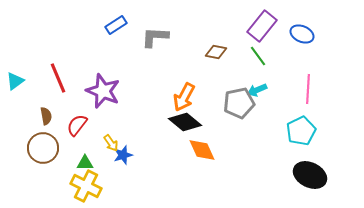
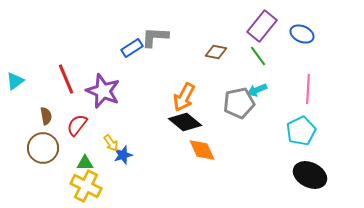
blue rectangle: moved 16 px right, 23 px down
red line: moved 8 px right, 1 px down
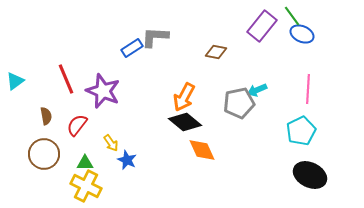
green line: moved 34 px right, 40 px up
brown circle: moved 1 px right, 6 px down
blue star: moved 4 px right, 5 px down; rotated 30 degrees counterclockwise
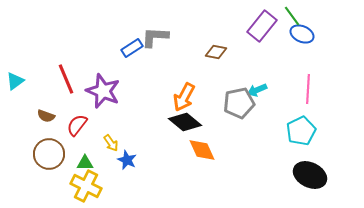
brown semicircle: rotated 120 degrees clockwise
brown circle: moved 5 px right
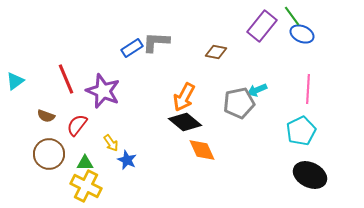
gray L-shape: moved 1 px right, 5 px down
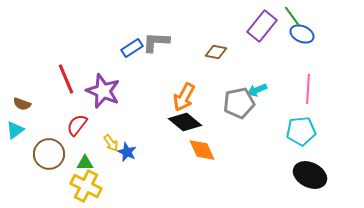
cyan triangle: moved 49 px down
brown semicircle: moved 24 px left, 12 px up
cyan pentagon: rotated 20 degrees clockwise
blue star: moved 8 px up
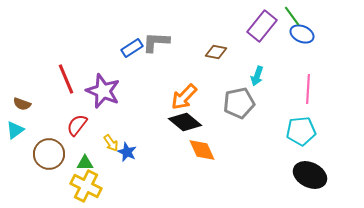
cyan arrow: moved 14 px up; rotated 48 degrees counterclockwise
orange arrow: rotated 16 degrees clockwise
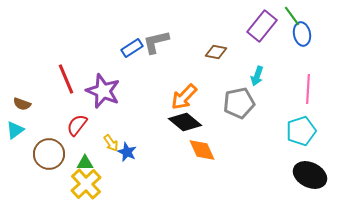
blue ellipse: rotated 55 degrees clockwise
gray L-shape: rotated 16 degrees counterclockwise
cyan pentagon: rotated 12 degrees counterclockwise
yellow cross: moved 2 px up; rotated 20 degrees clockwise
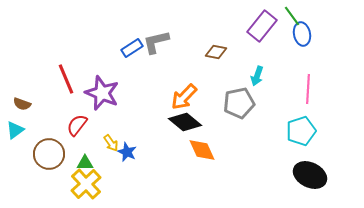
purple star: moved 1 px left, 2 px down
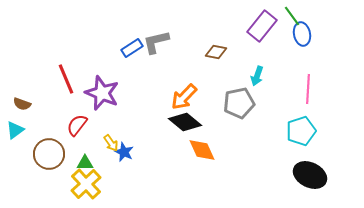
blue star: moved 3 px left
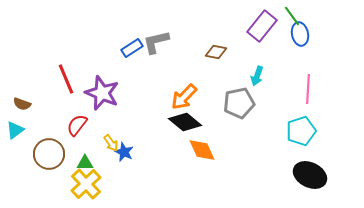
blue ellipse: moved 2 px left
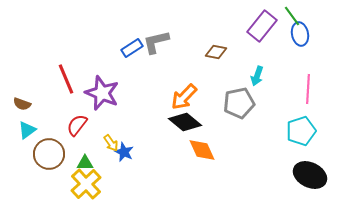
cyan triangle: moved 12 px right
